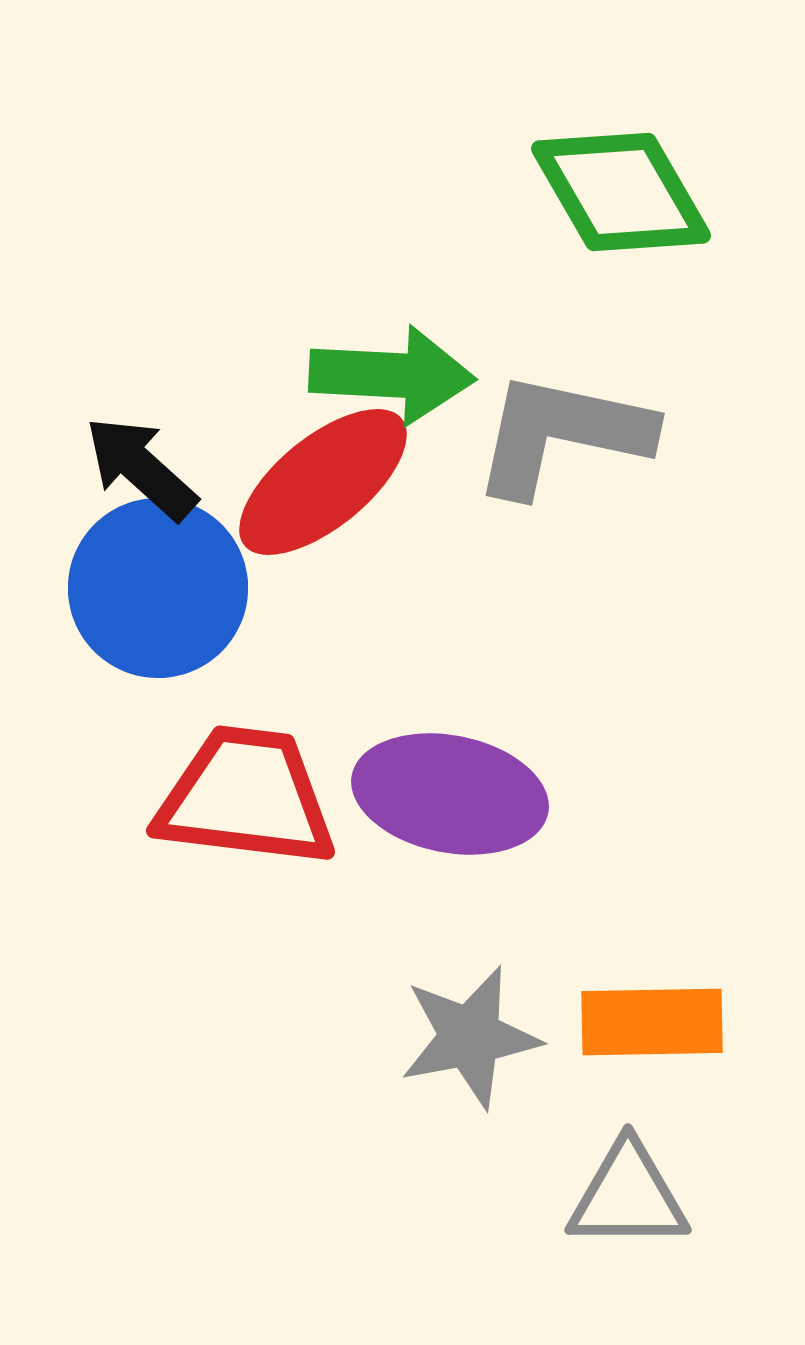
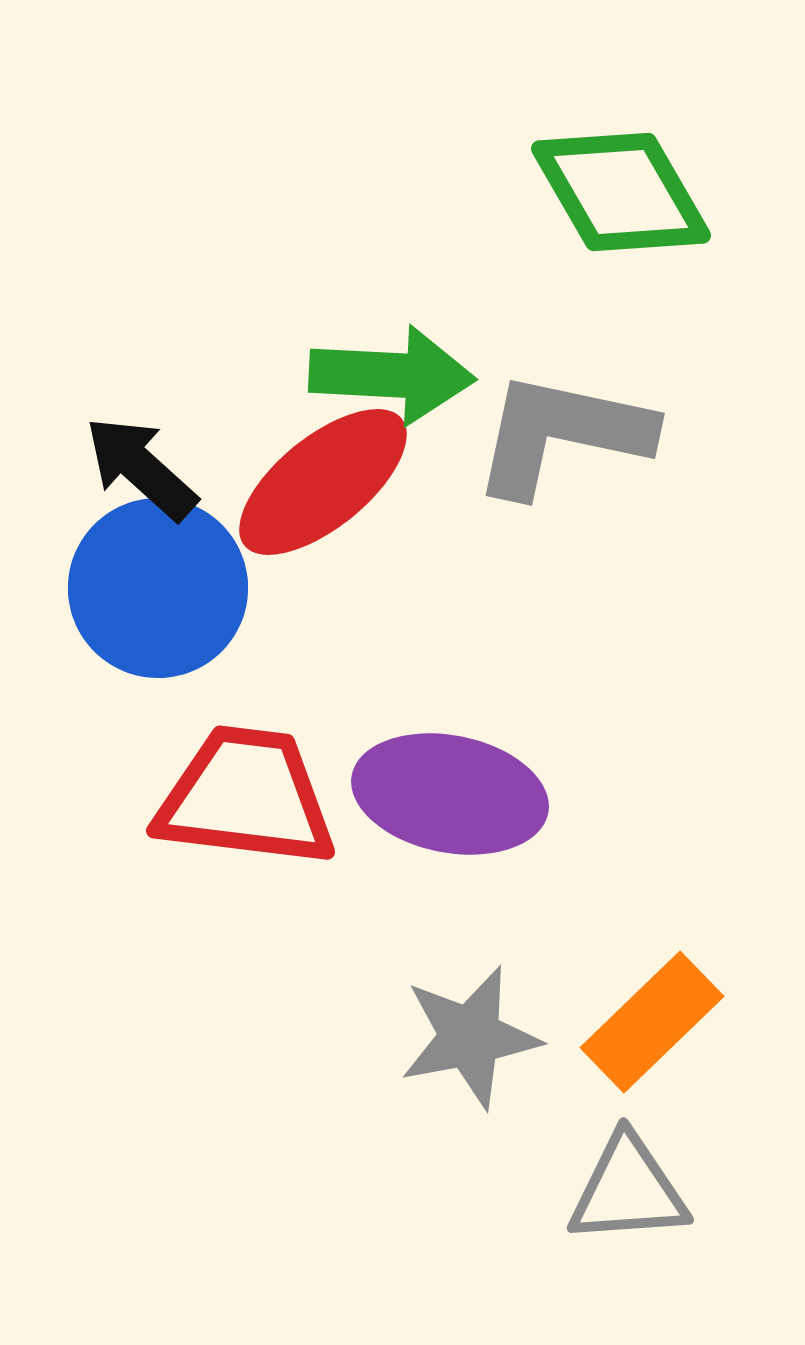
orange rectangle: rotated 43 degrees counterclockwise
gray triangle: moved 6 px up; rotated 4 degrees counterclockwise
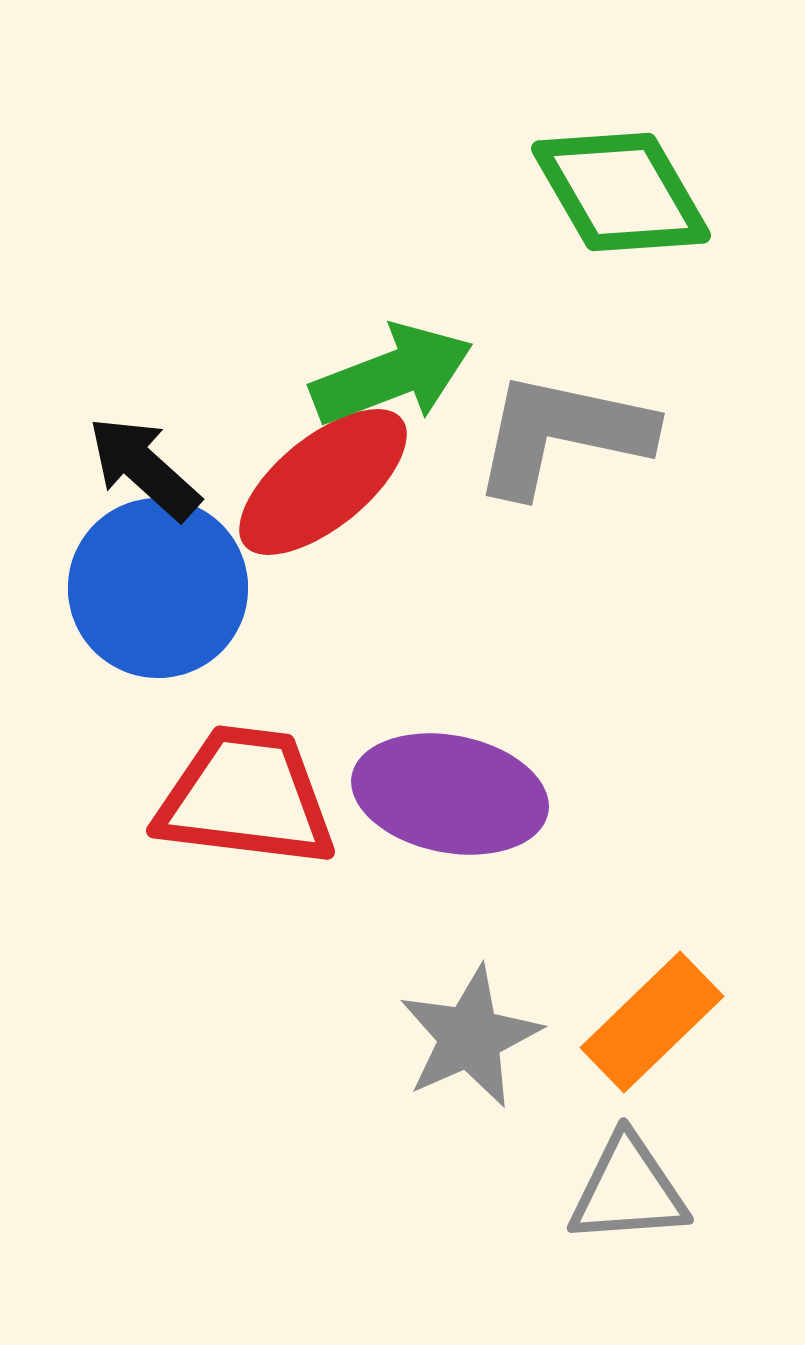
green arrow: rotated 24 degrees counterclockwise
black arrow: moved 3 px right
gray star: rotated 13 degrees counterclockwise
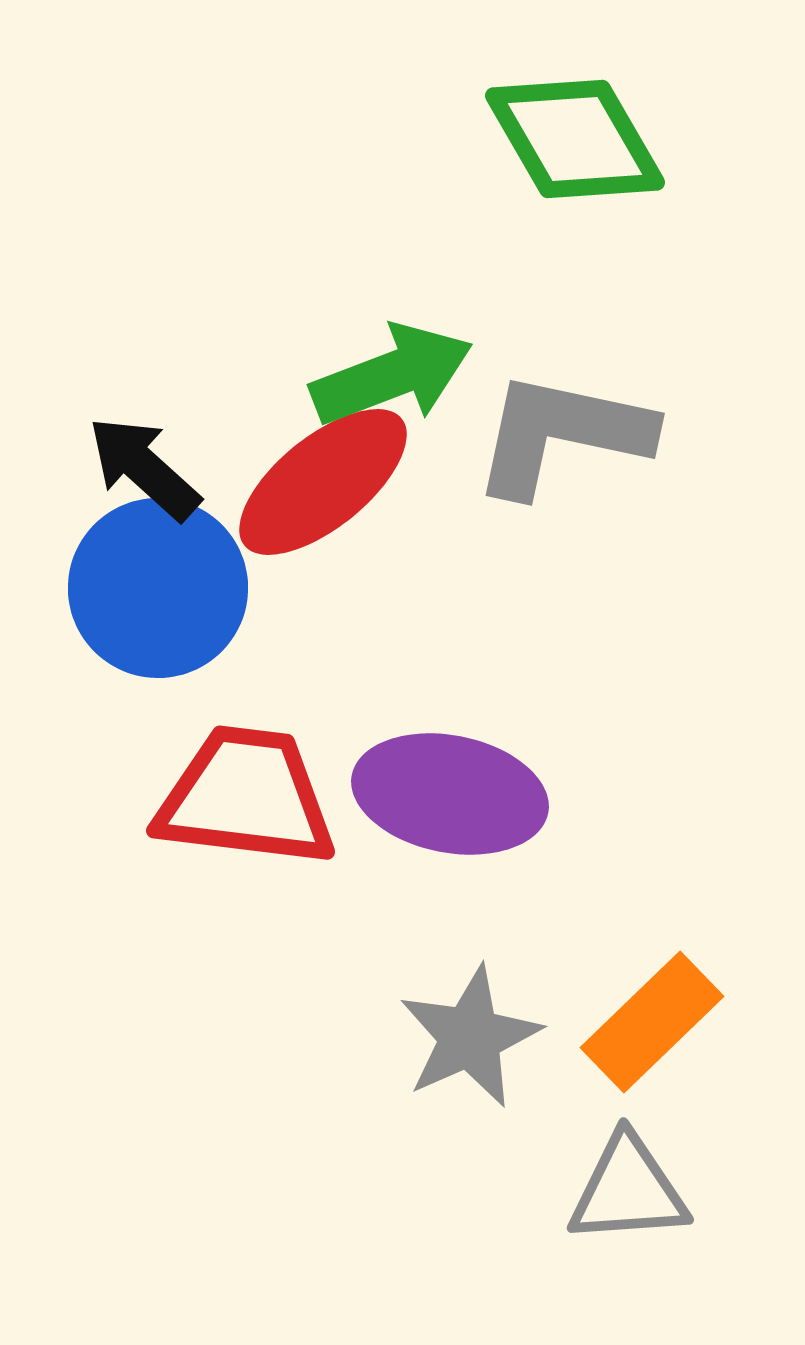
green diamond: moved 46 px left, 53 px up
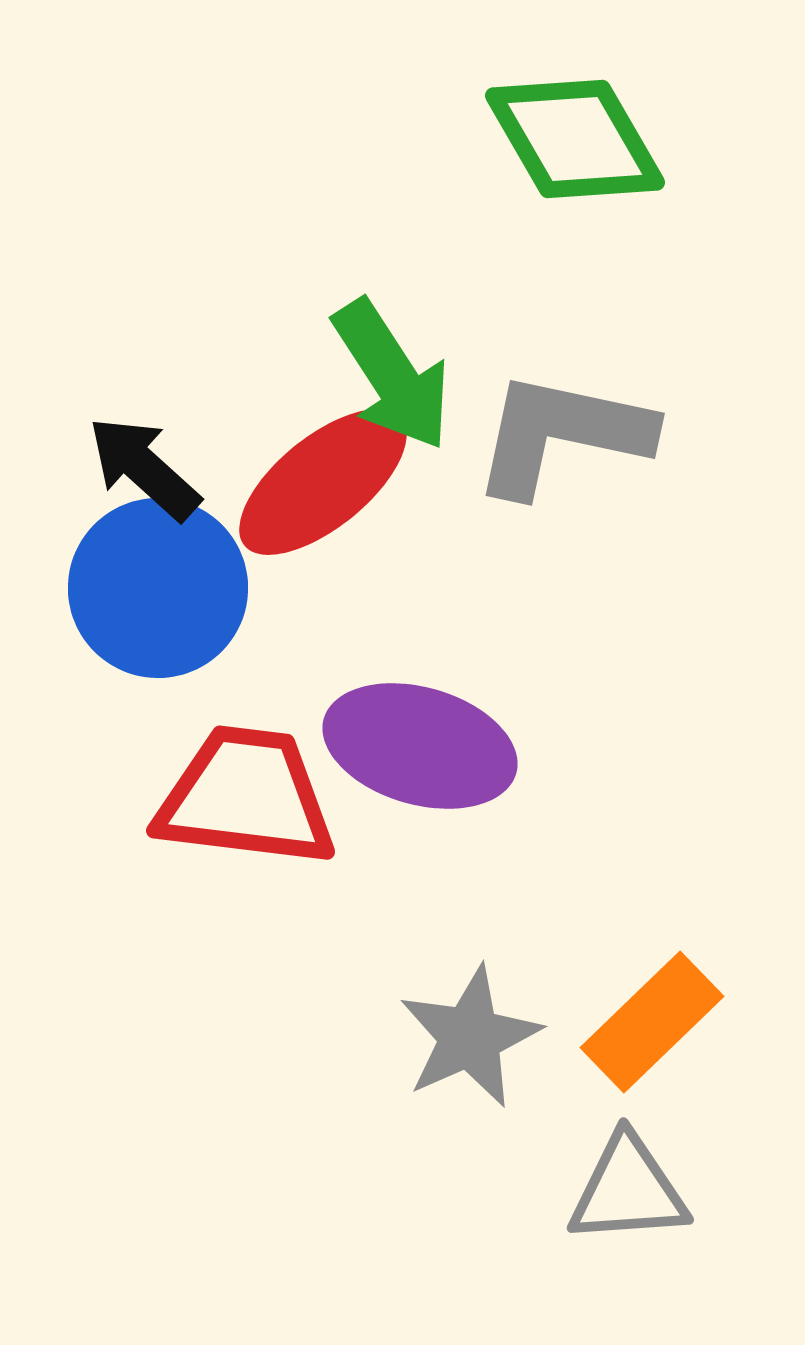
green arrow: rotated 78 degrees clockwise
purple ellipse: moved 30 px left, 48 px up; rotated 5 degrees clockwise
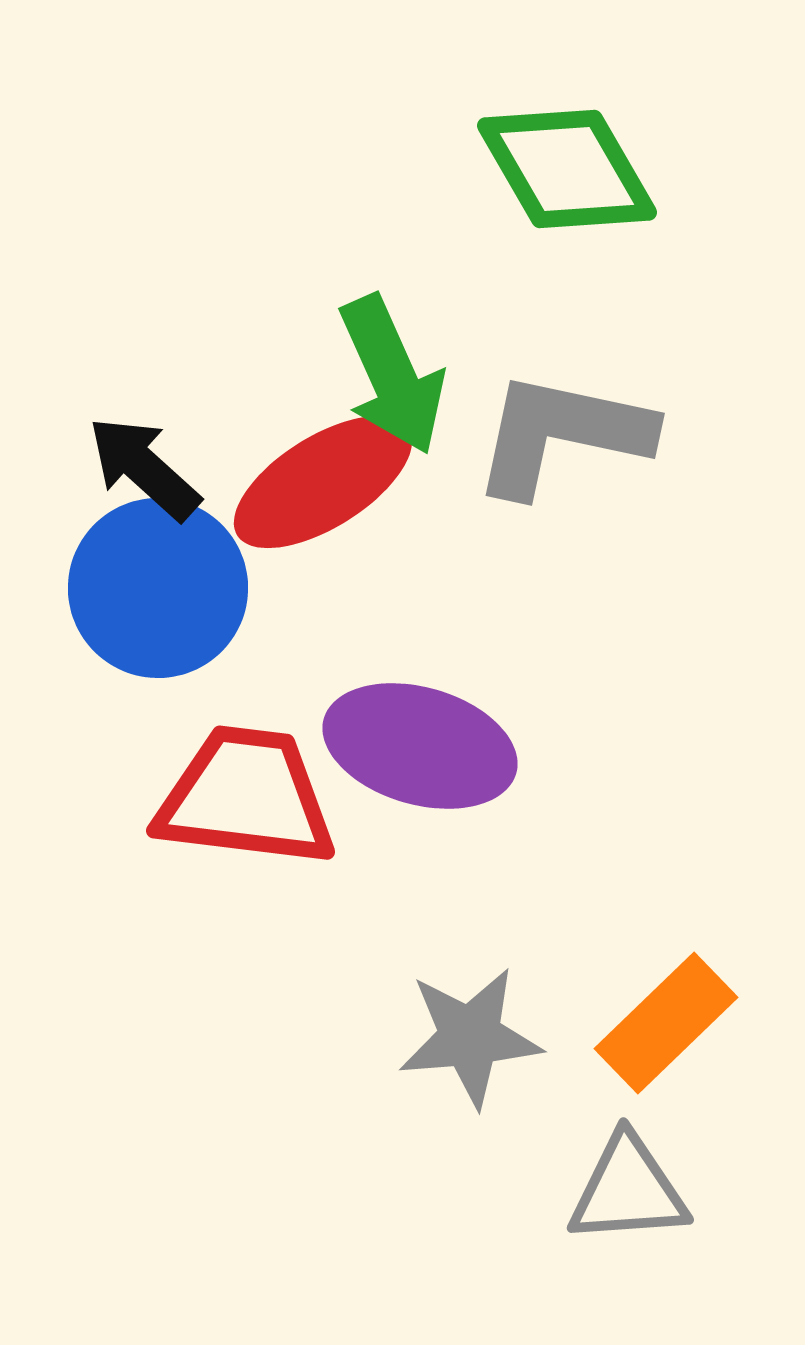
green diamond: moved 8 px left, 30 px down
green arrow: rotated 9 degrees clockwise
red ellipse: rotated 7 degrees clockwise
orange rectangle: moved 14 px right, 1 px down
gray star: rotated 19 degrees clockwise
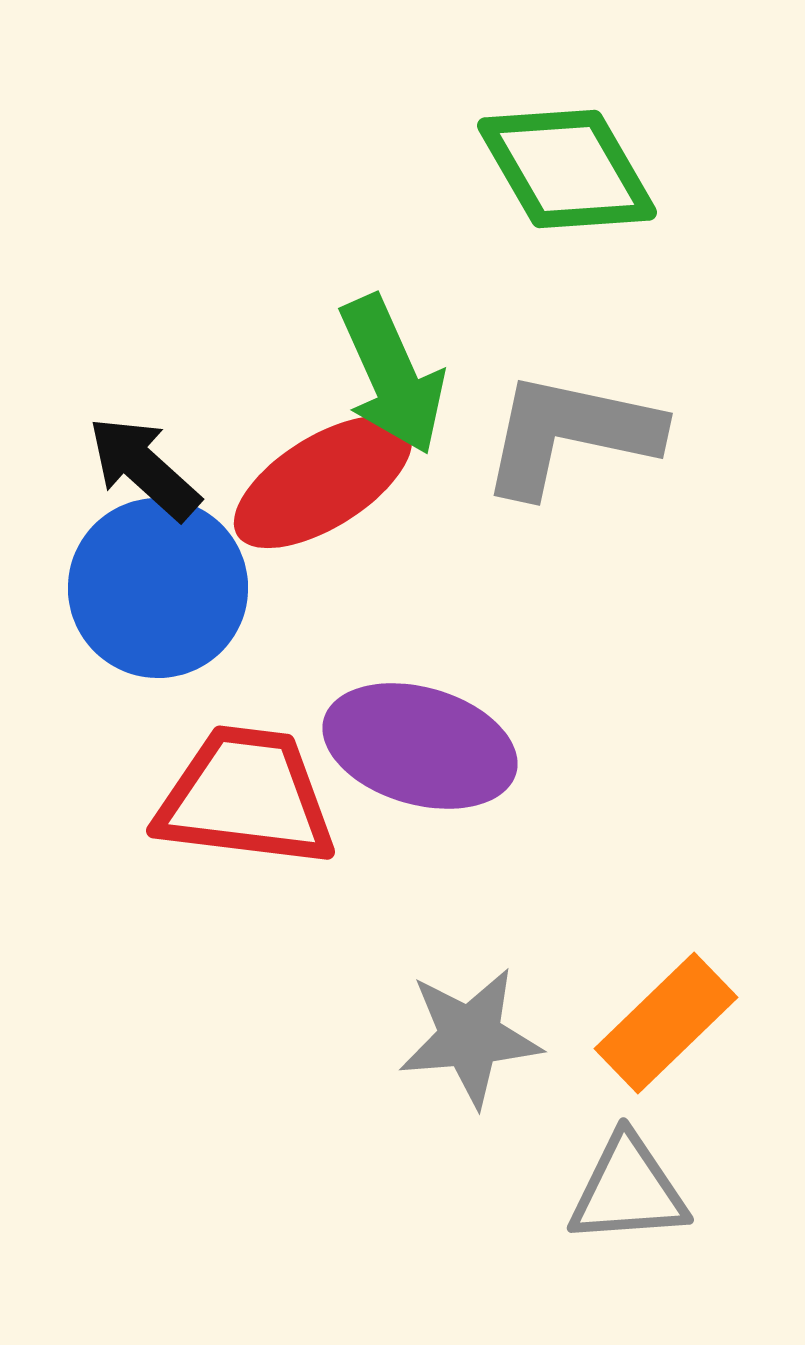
gray L-shape: moved 8 px right
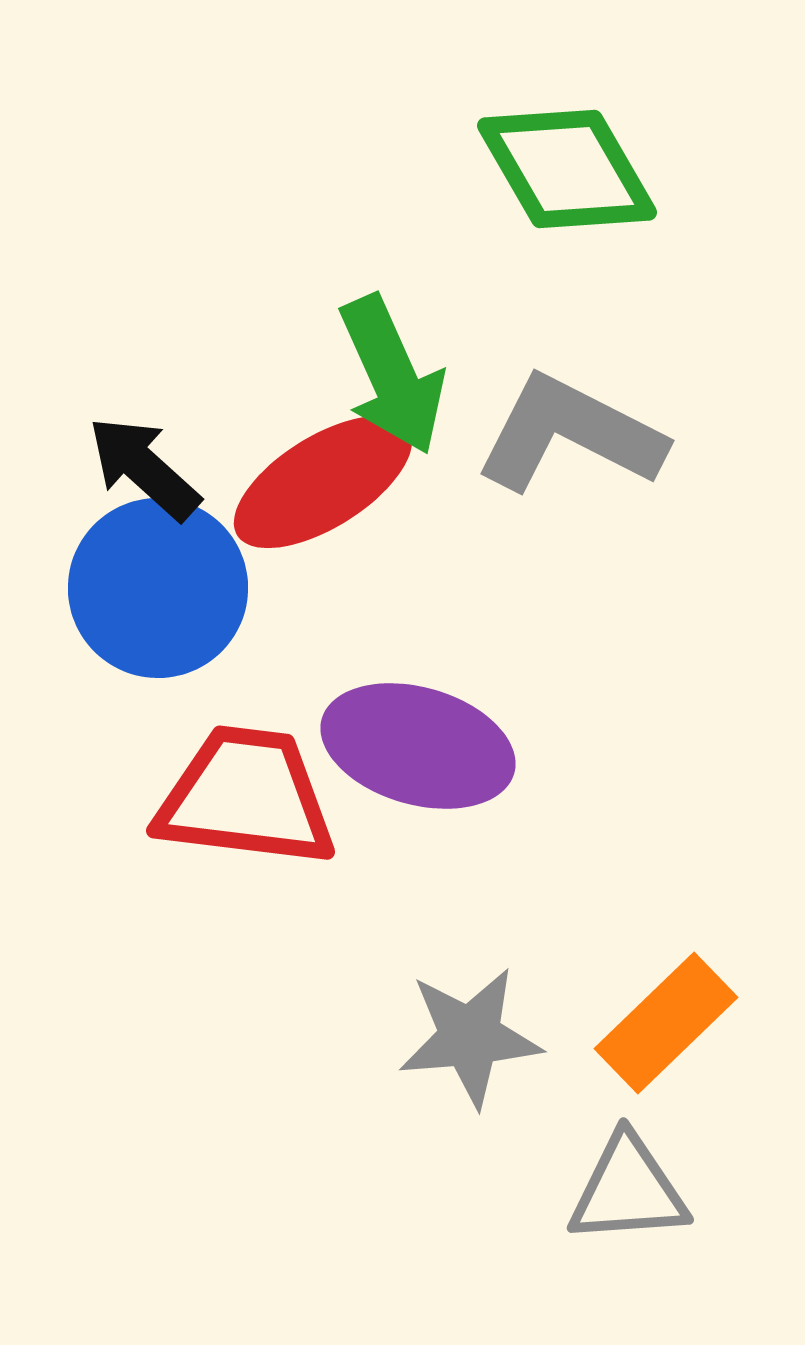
gray L-shape: rotated 15 degrees clockwise
purple ellipse: moved 2 px left
